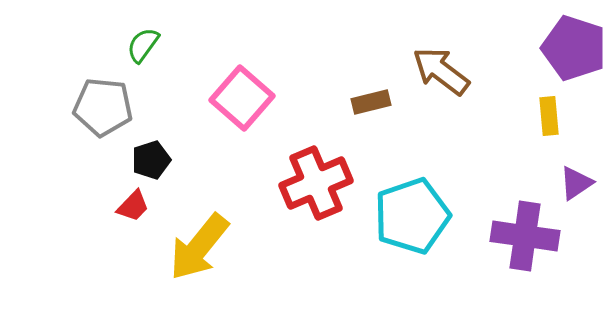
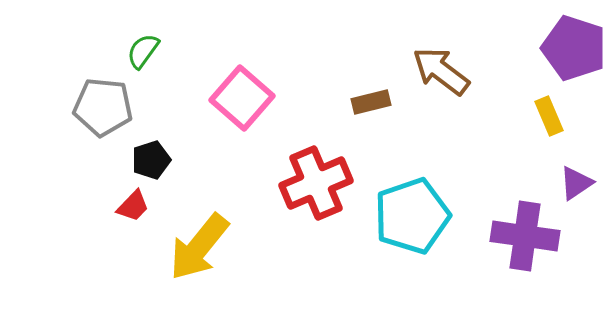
green semicircle: moved 6 px down
yellow rectangle: rotated 18 degrees counterclockwise
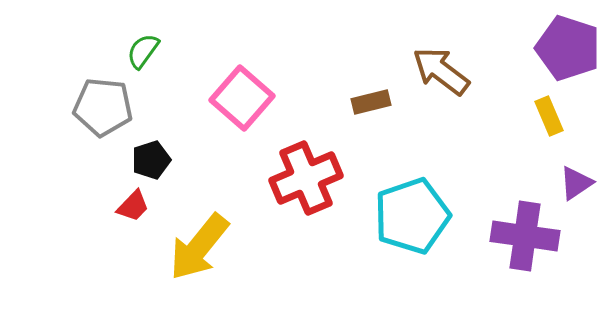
purple pentagon: moved 6 px left
red cross: moved 10 px left, 5 px up
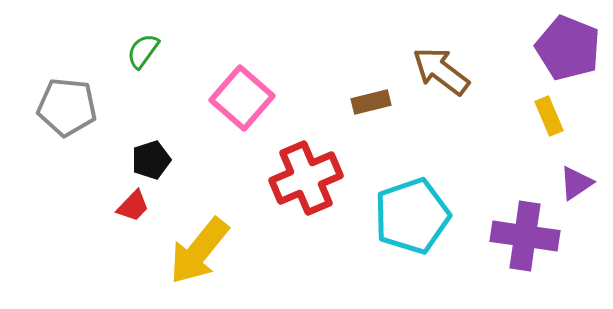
purple pentagon: rotated 4 degrees clockwise
gray pentagon: moved 36 px left
yellow arrow: moved 4 px down
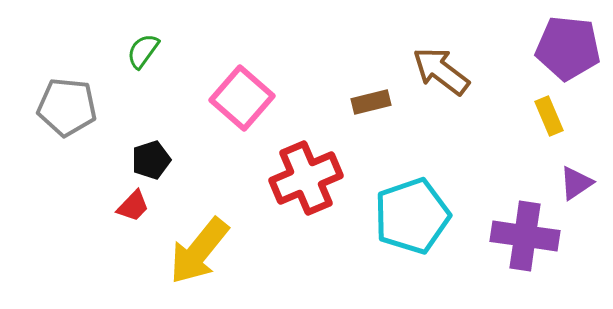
purple pentagon: rotated 16 degrees counterclockwise
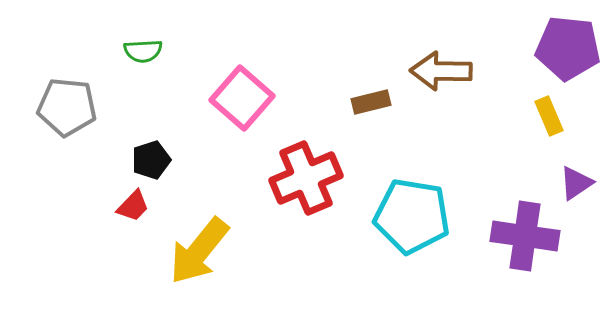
green semicircle: rotated 129 degrees counterclockwise
brown arrow: rotated 36 degrees counterclockwise
cyan pentagon: rotated 28 degrees clockwise
